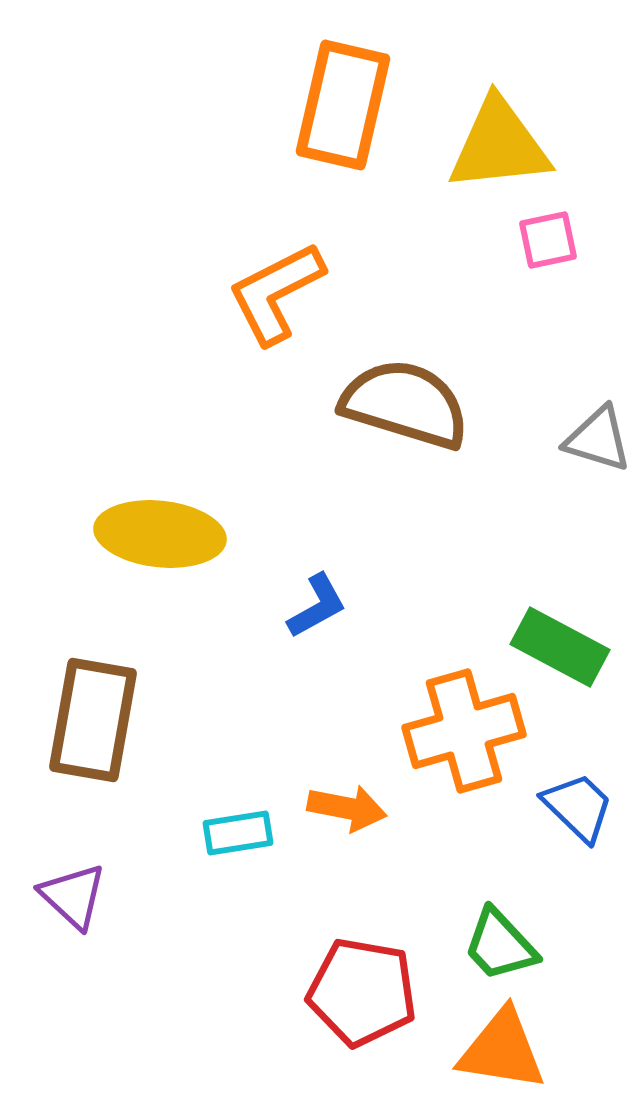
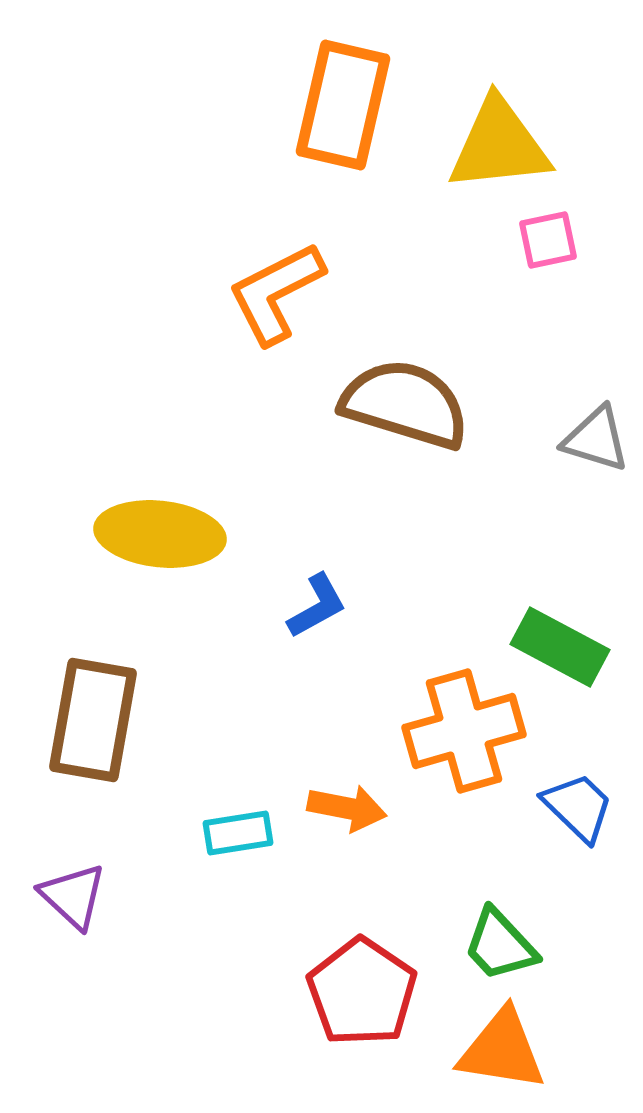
gray triangle: moved 2 px left
red pentagon: rotated 24 degrees clockwise
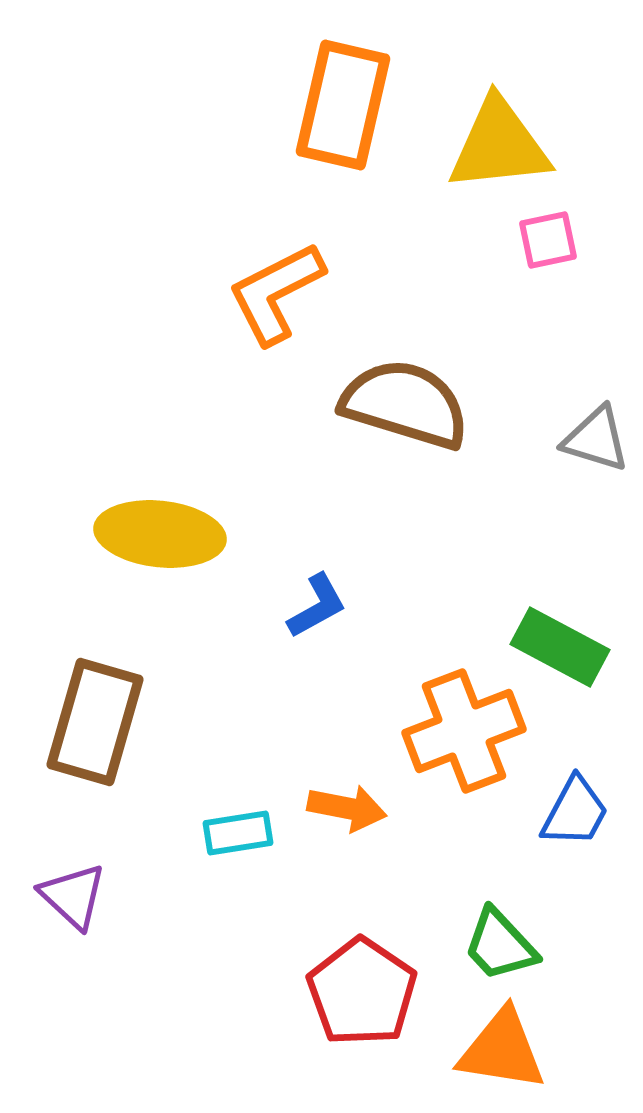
brown rectangle: moved 2 px right, 2 px down; rotated 6 degrees clockwise
orange cross: rotated 5 degrees counterclockwise
blue trapezoid: moved 3 px left, 5 px down; rotated 74 degrees clockwise
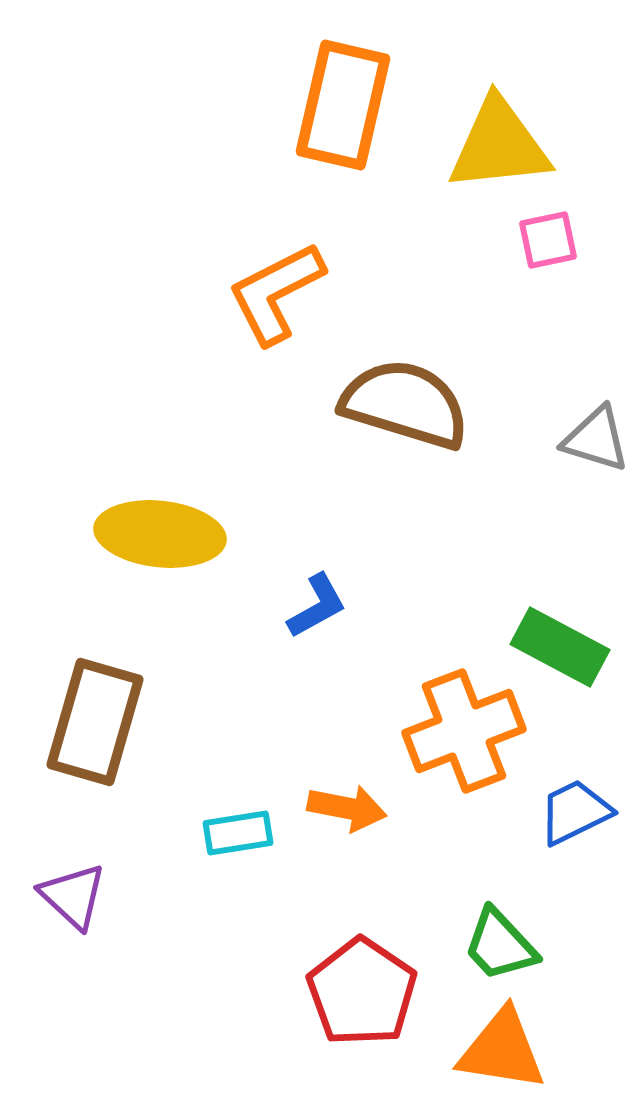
blue trapezoid: rotated 144 degrees counterclockwise
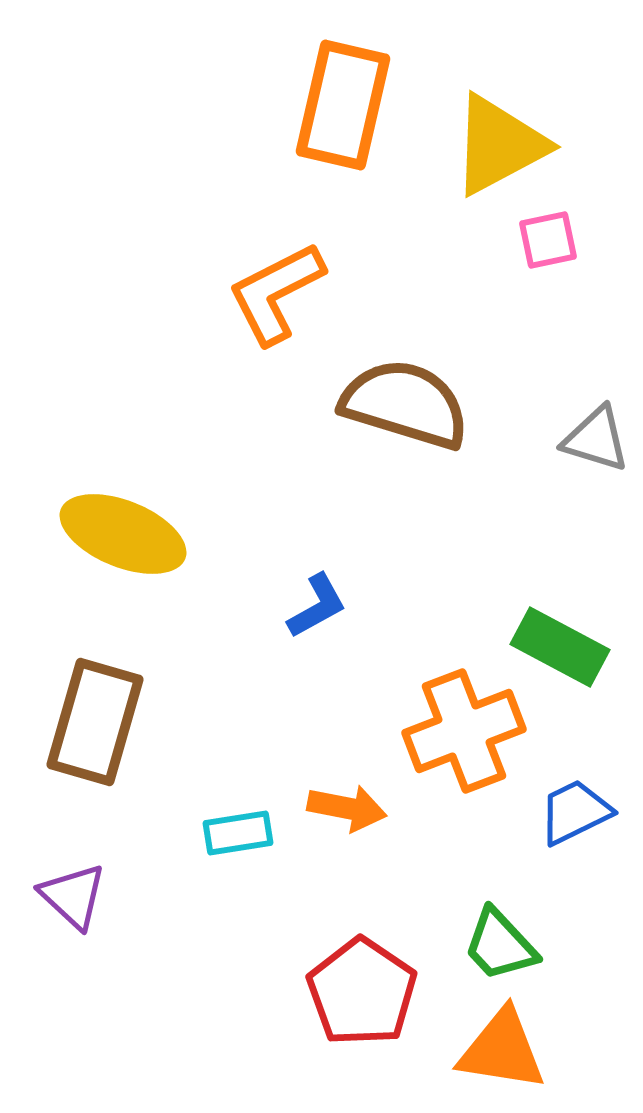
yellow triangle: rotated 22 degrees counterclockwise
yellow ellipse: moved 37 px left; rotated 16 degrees clockwise
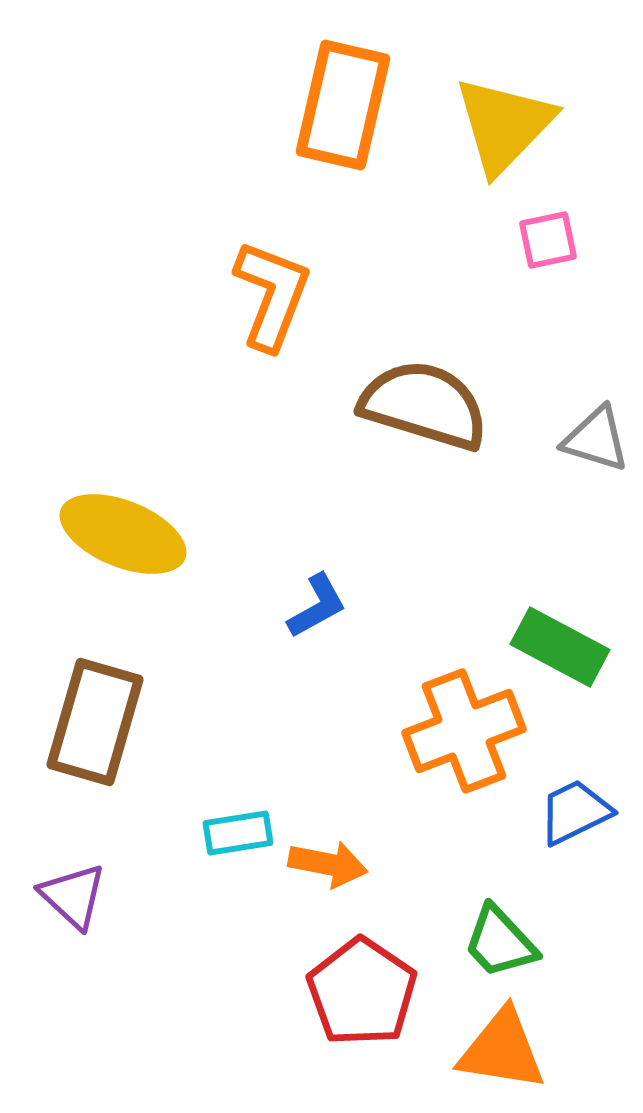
yellow triangle: moved 5 px right, 20 px up; rotated 18 degrees counterclockwise
orange L-shape: moved 4 px left, 2 px down; rotated 138 degrees clockwise
brown semicircle: moved 19 px right, 1 px down
orange arrow: moved 19 px left, 56 px down
green trapezoid: moved 3 px up
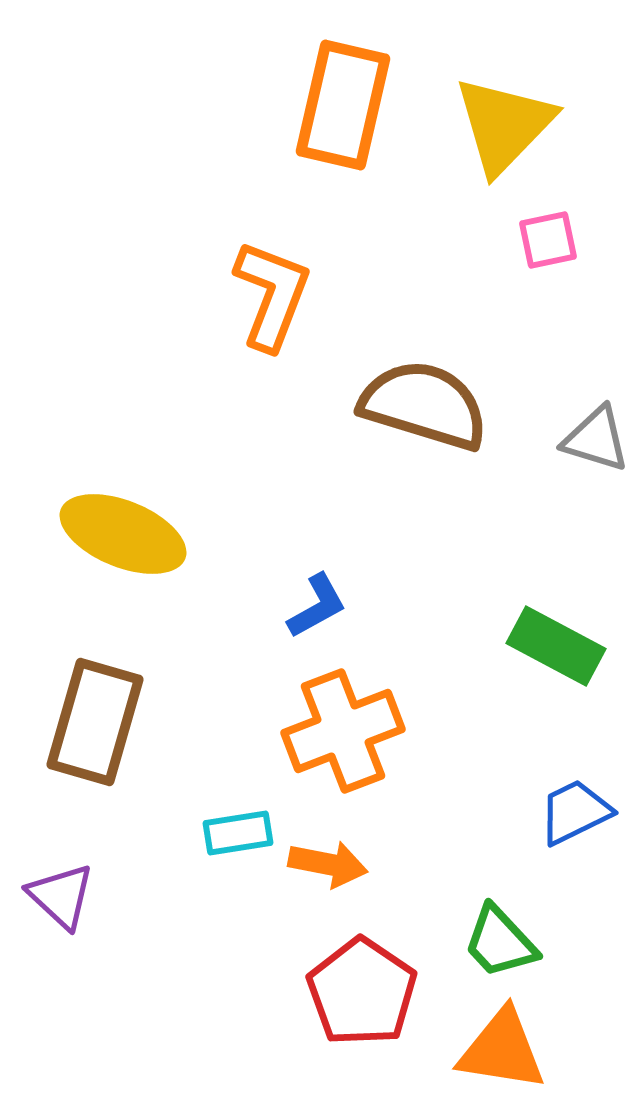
green rectangle: moved 4 px left, 1 px up
orange cross: moved 121 px left
purple triangle: moved 12 px left
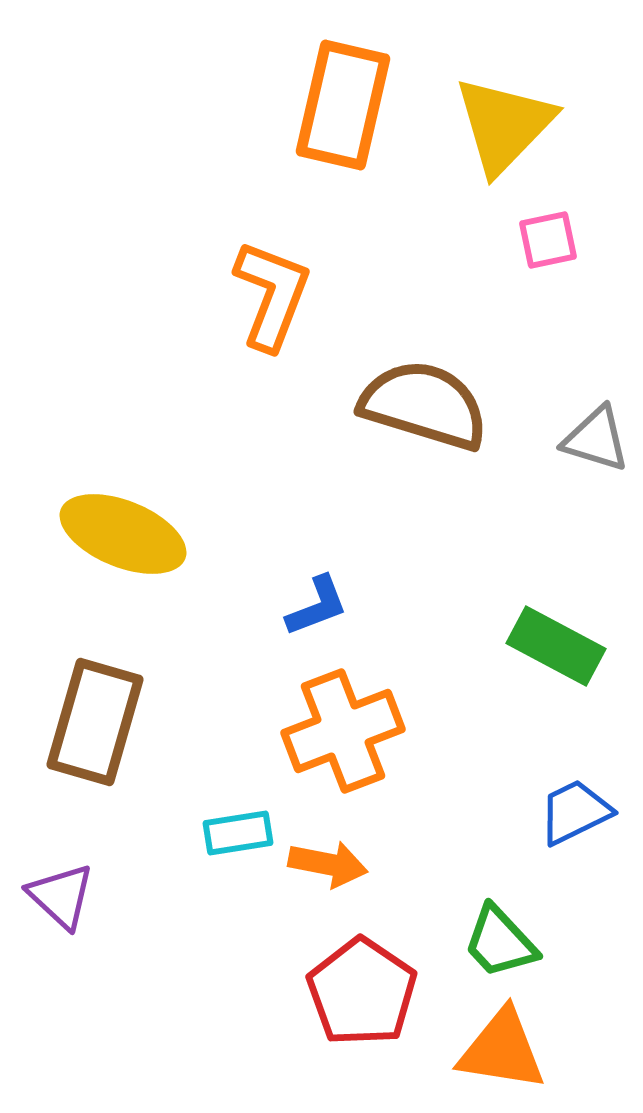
blue L-shape: rotated 8 degrees clockwise
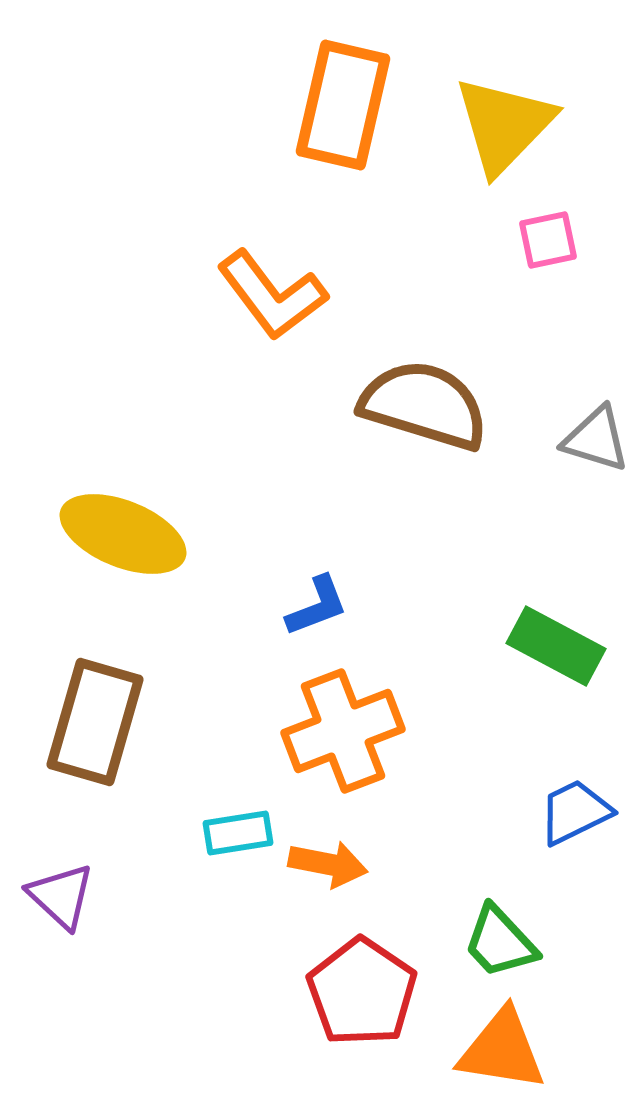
orange L-shape: rotated 122 degrees clockwise
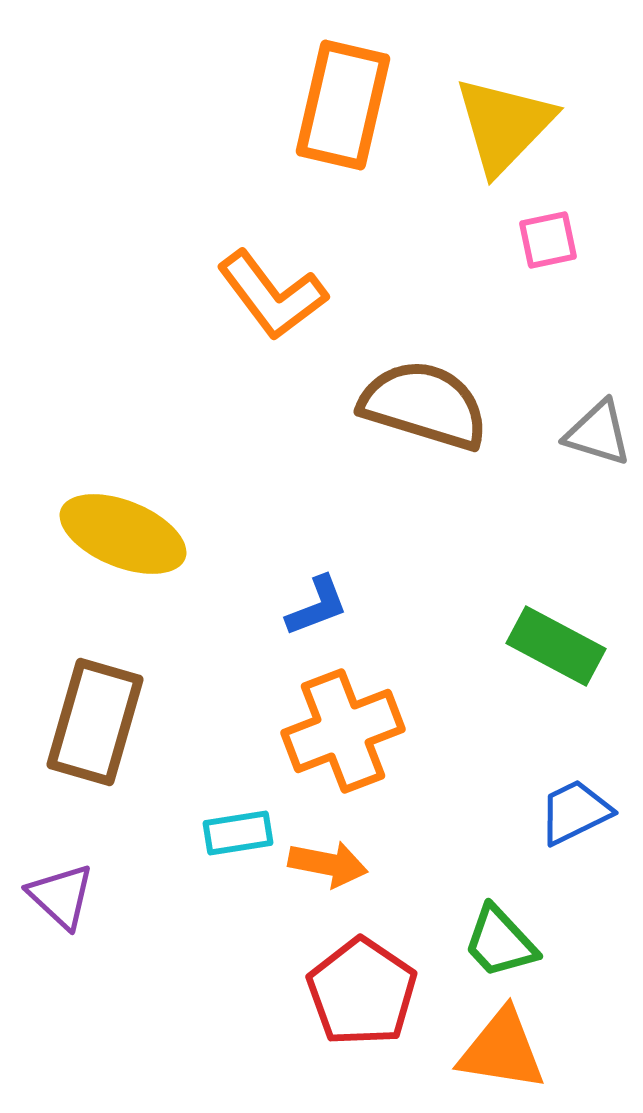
gray triangle: moved 2 px right, 6 px up
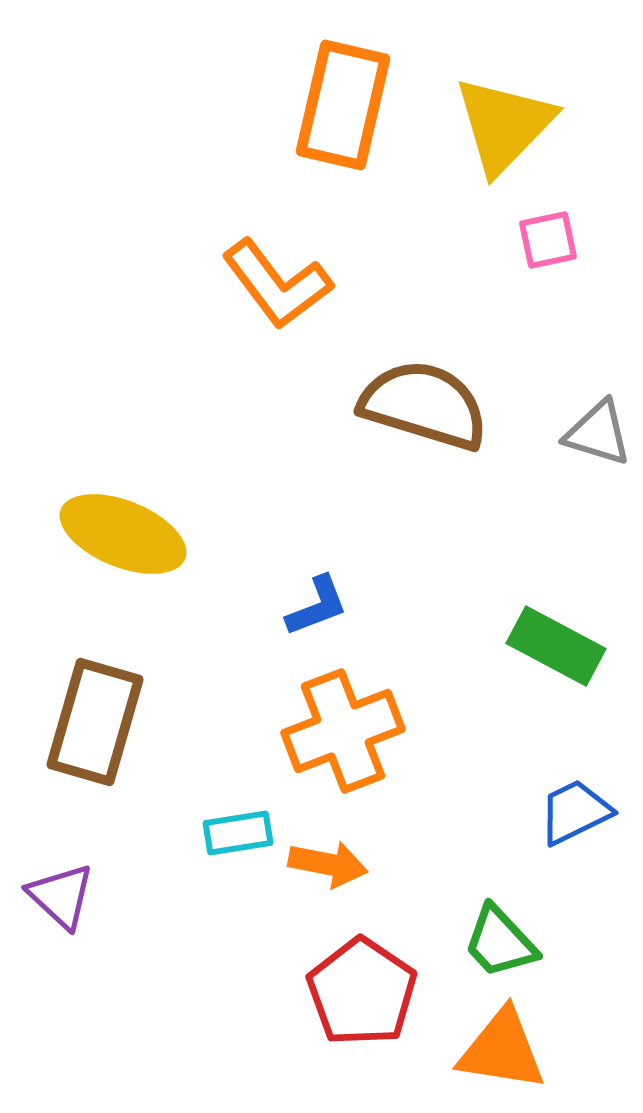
orange L-shape: moved 5 px right, 11 px up
